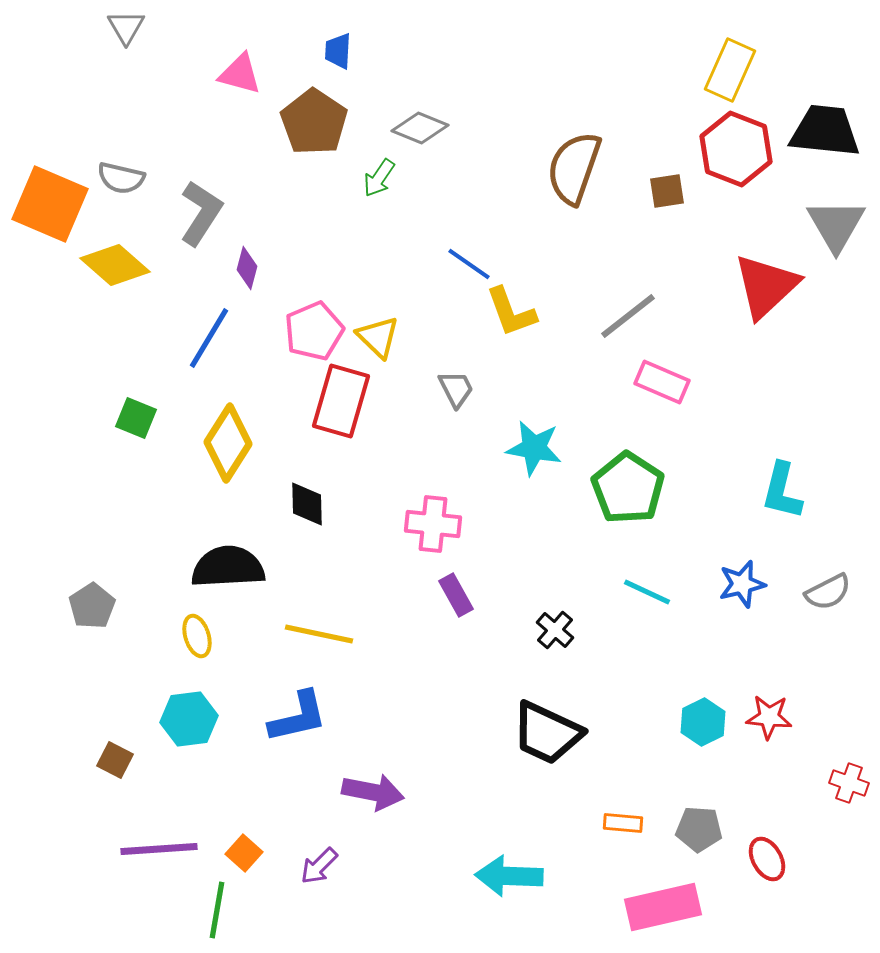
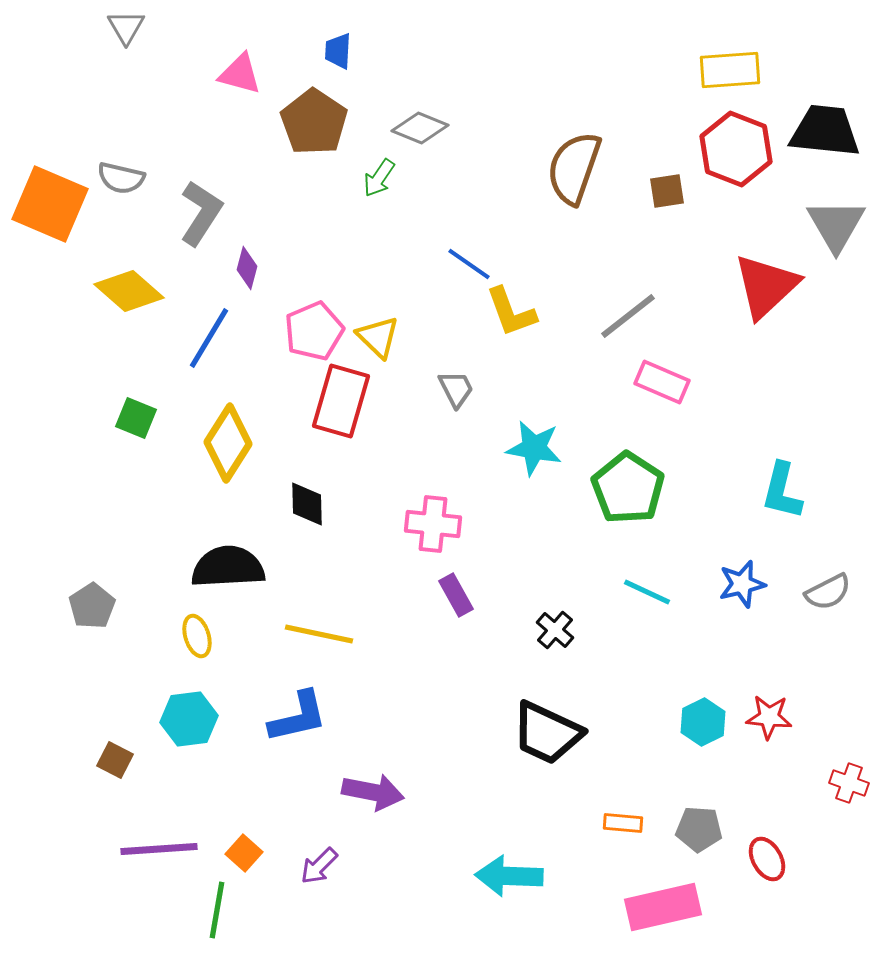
yellow rectangle at (730, 70): rotated 62 degrees clockwise
yellow diamond at (115, 265): moved 14 px right, 26 px down
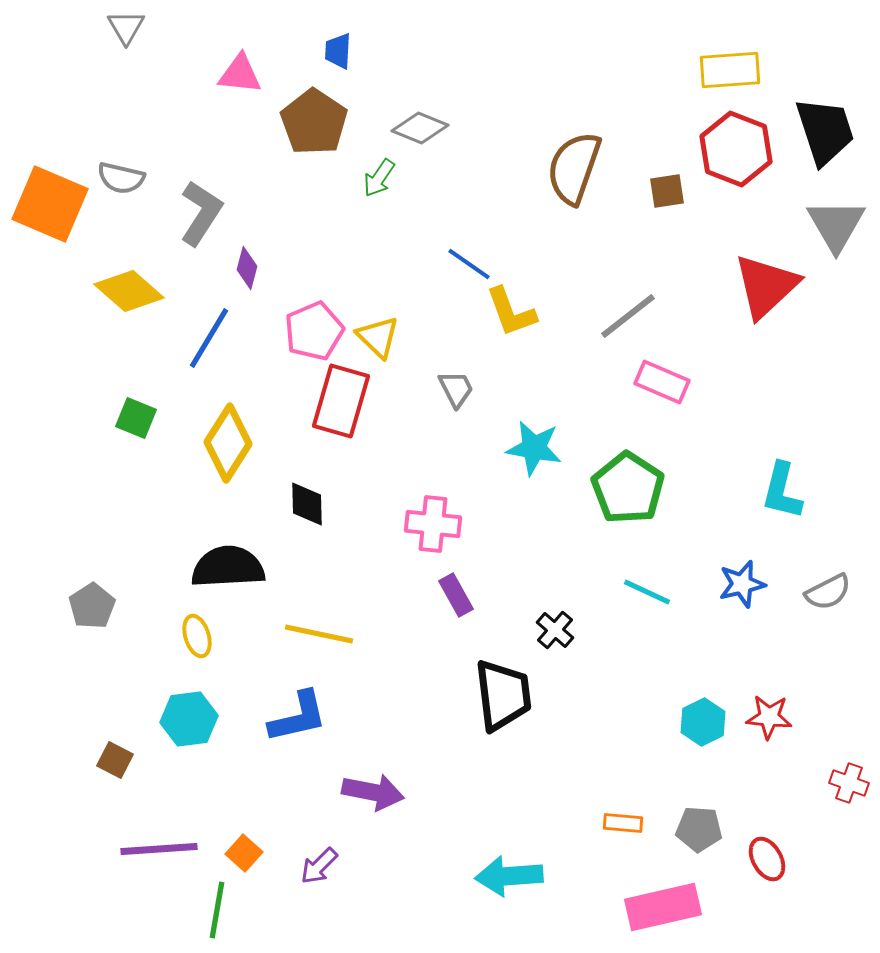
pink triangle at (240, 74): rotated 9 degrees counterclockwise
black trapezoid at (825, 131): rotated 66 degrees clockwise
black trapezoid at (547, 733): moved 44 px left, 38 px up; rotated 122 degrees counterclockwise
cyan arrow at (509, 876): rotated 6 degrees counterclockwise
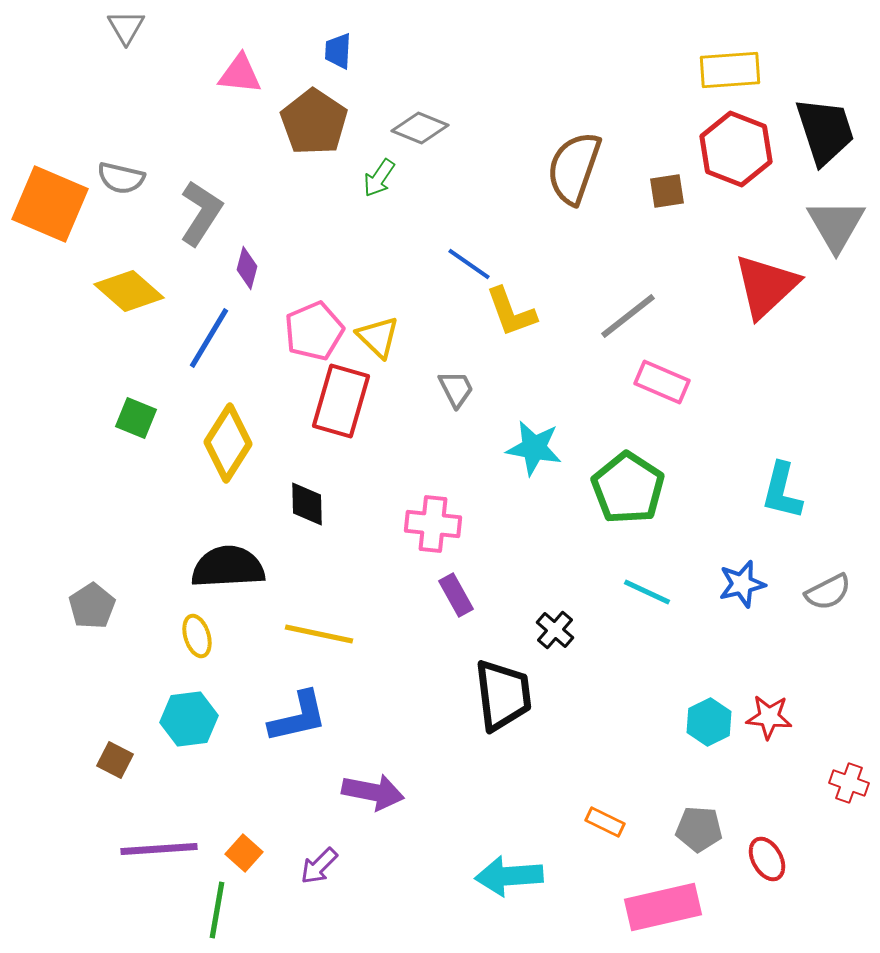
cyan hexagon at (703, 722): moved 6 px right
orange rectangle at (623, 823): moved 18 px left, 1 px up; rotated 21 degrees clockwise
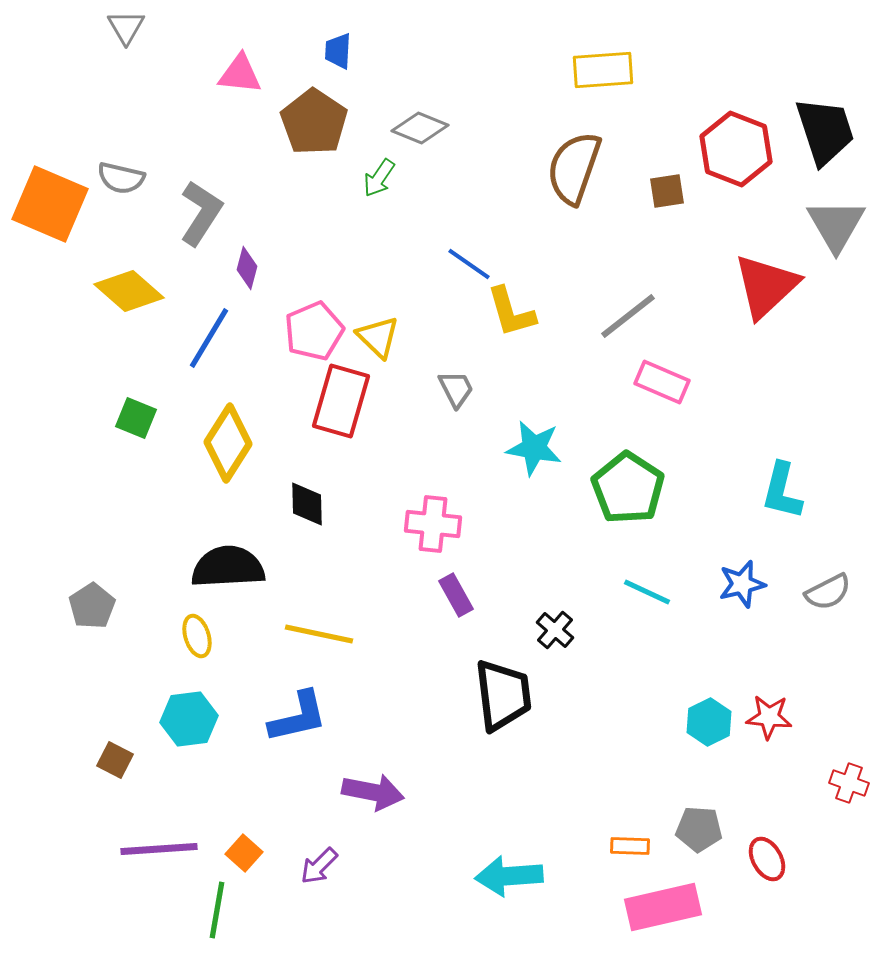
yellow rectangle at (730, 70): moved 127 px left
yellow L-shape at (511, 312): rotated 4 degrees clockwise
orange rectangle at (605, 822): moved 25 px right, 24 px down; rotated 24 degrees counterclockwise
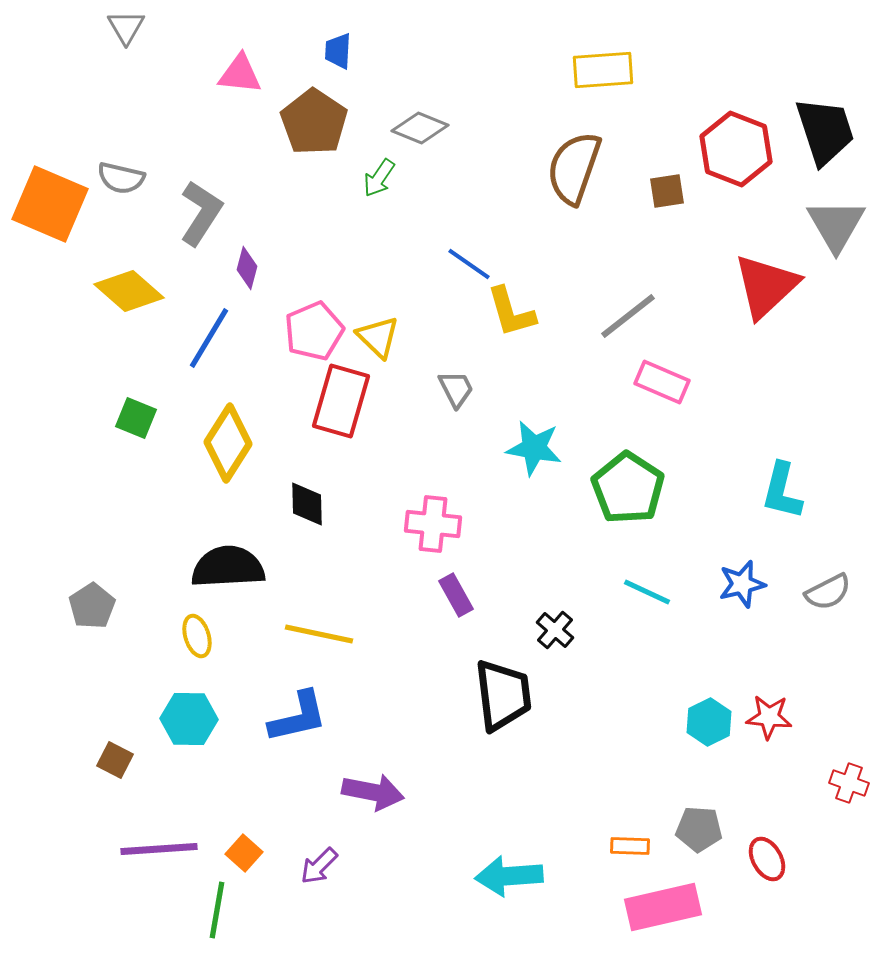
cyan hexagon at (189, 719): rotated 8 degrees clockwise
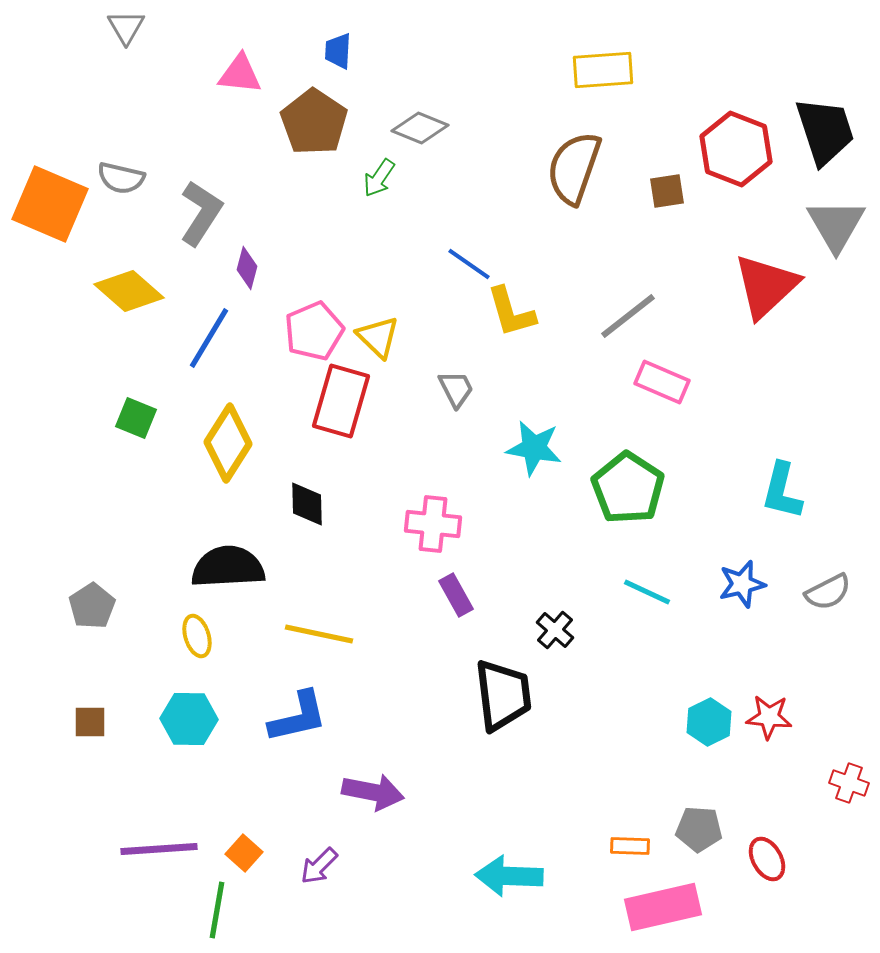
brown square at (115, 760): moved 25 px left, 38 px up; rotated 27 degrees counterclockwise
cyan arrow at (509, 876): rotated 6 degrees clockwise
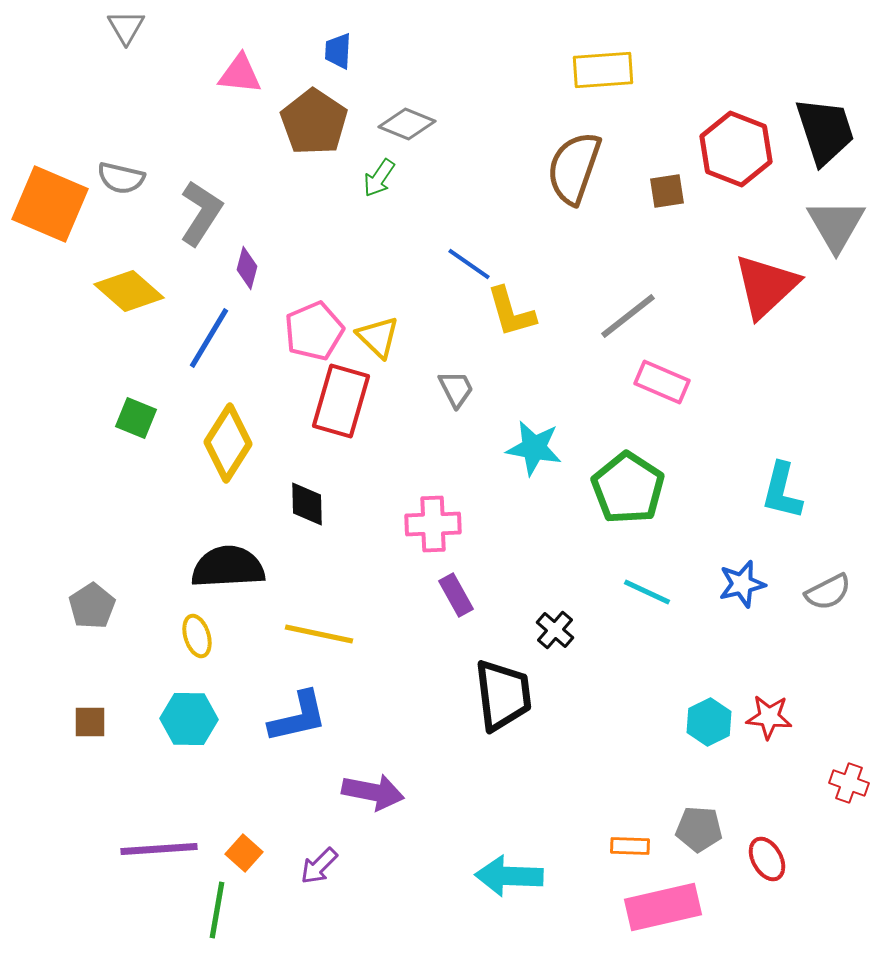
gray diamond at (420, 128): moved 13 px left, 4 px up
pink cross at (433, 524): rotated 8 degrees counterclockwise
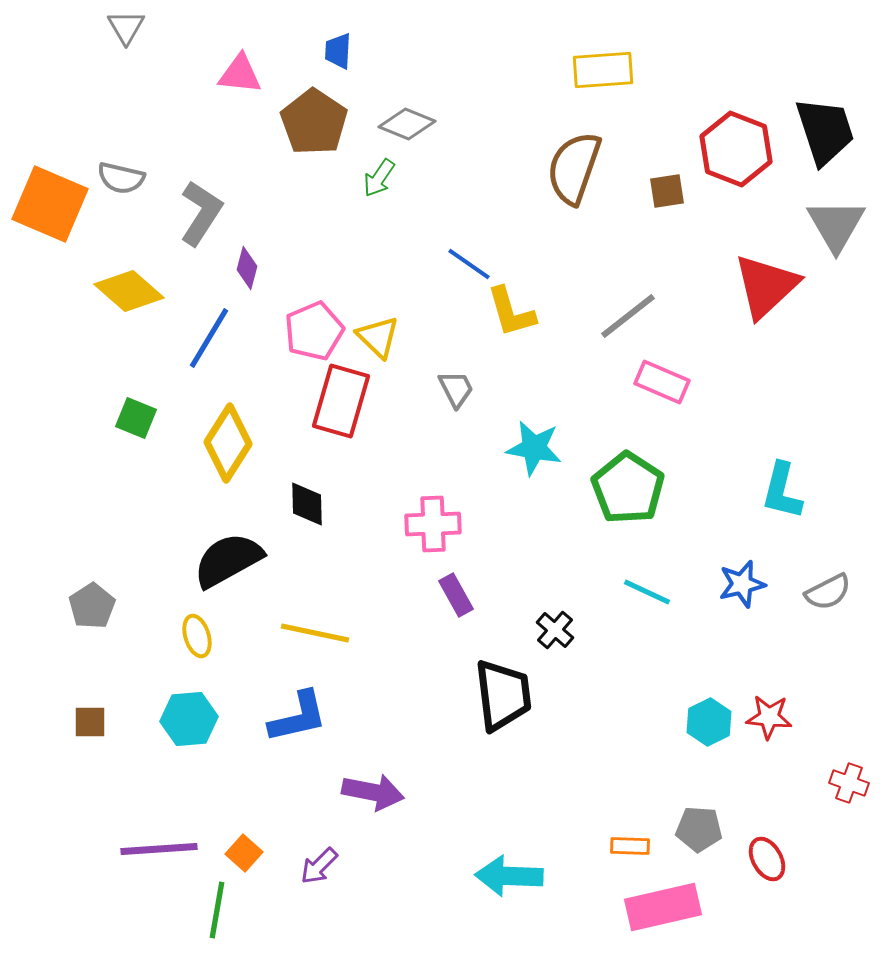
black semicircle at (228, 567): moved 7 px up; rotated 26 degrees counterclockwise
yellow line at (319, 634): moved 4 px left, 1 px up
cyan hexagon at (189, 719): rotated 6 degrees counterclockwise
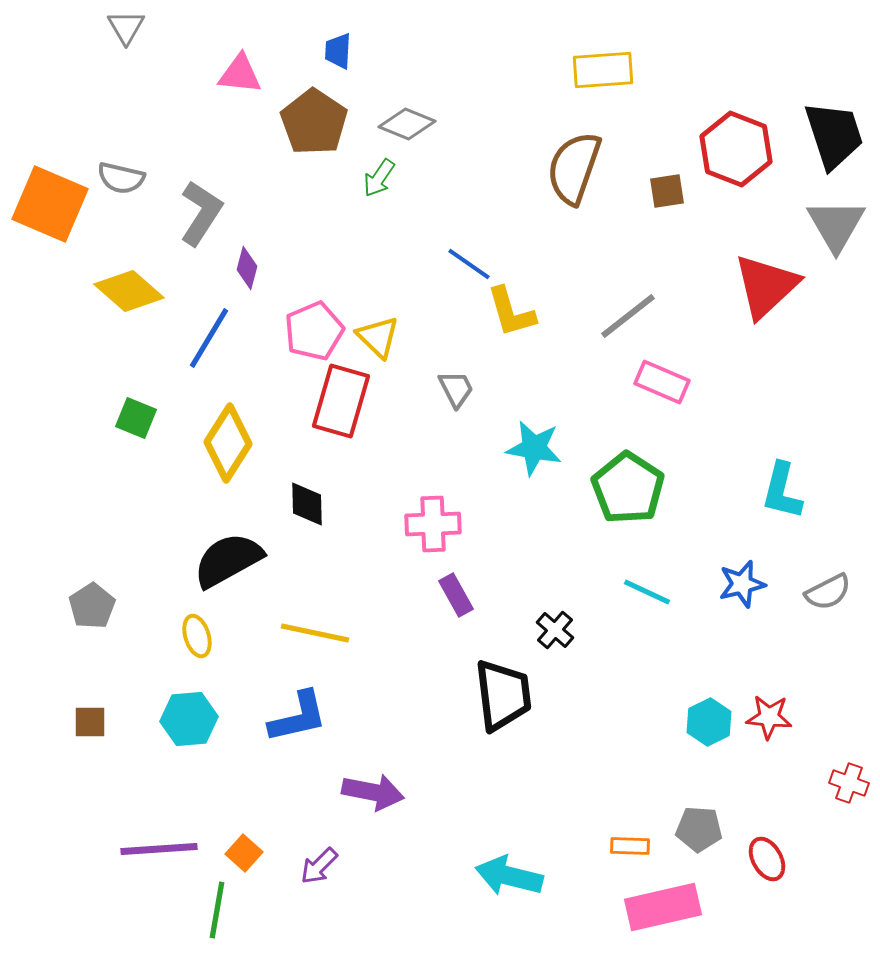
black trapezoid at (825, 131): moved 9 px right, 4 px down
cyan arrow at (509, 876): rotated 12 degrees clockwise
